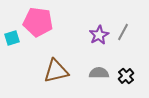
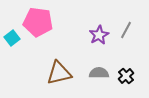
gray line: moved 3 px right, 2 px up
cyan square: rotated 21 degrees counterclockwise
brown triangle: moved 3 px right, 2 px down
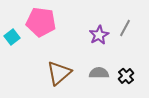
pink pentagon: moved 3 px right
gray line: moved 1 px left, 2 px up
cyan square: moved 1 px up
brown triangle: rotated 28 degrees counterclockwise
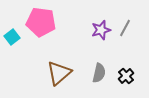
purple star: moved 2 px right, 5 px up; rotated 12 degrees clockwise
gray semicircle: rotated 102 degrees clockwise
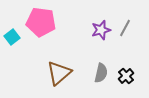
gray semicircle: moved 2 px right
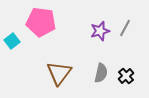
purple star: moved 1 px left, 1 px down
cyan square: moved 4 px down
brown triangle: rotated 12 degrees counterclockwise
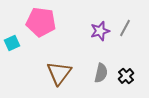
cyan square: moved 2 px down; rotated 14 degrees clockwise
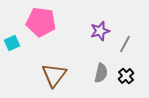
gray line: moved 16 px down
brown triangle: moved 5 px left, 2 px down
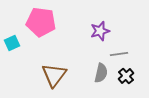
gray line: moved 6 px left, 10 px down; rotated 54 degrees clockwise
